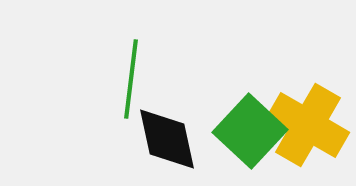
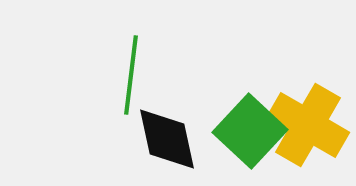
green line: moved 4 px up
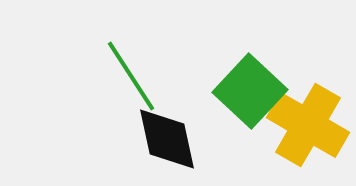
green line: moved 1 px down; rotated 40 degrees counterclockwise
green square: moved 40 px up
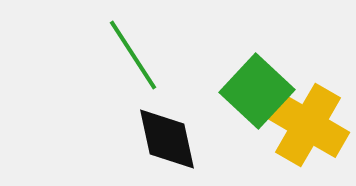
green line: moved 2 px right, 21 px up
green square: moved 7 px right
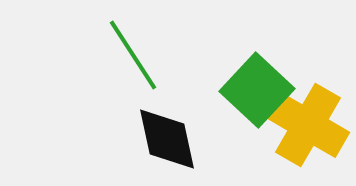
green square: moved 1 px up
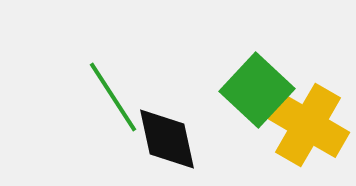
green line: moved 20 px left, 42 px down
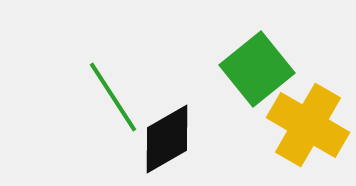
green square: moved 21 px up; rotated 8 degrees clockwise
black diamond: rotated 72 degrees clockwise
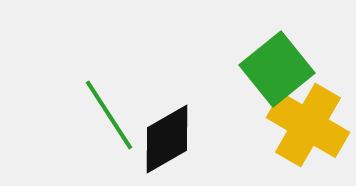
green square: moved 20 px right
green line: moved 4 px left, 18 px down
